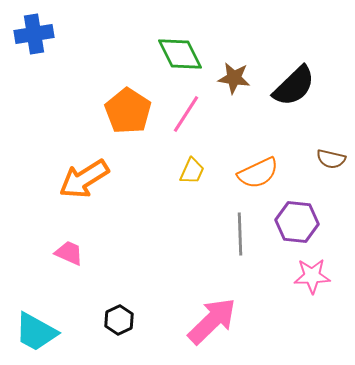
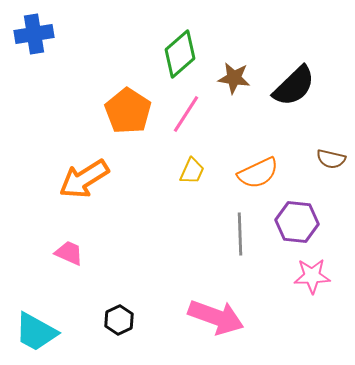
green diamond: rotated 75 degrees clockwise
pink arrow: moved 4 px right, 4 px up; rotated 64 degrees clockwise
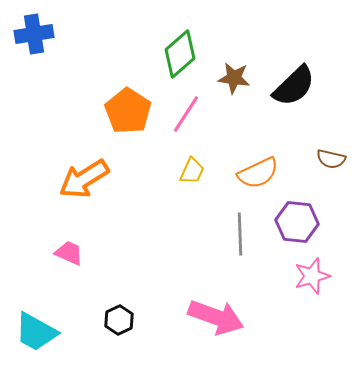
pink star: rotated 15 degrees counterclockwise
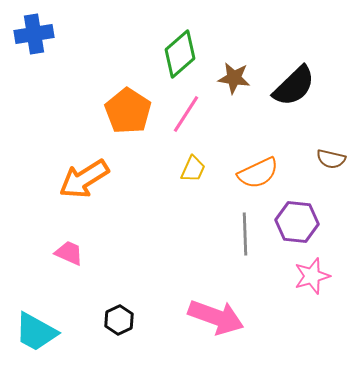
yellow trapezoid: moved 1 px right, 2 px up
gray line: moved 5 px right
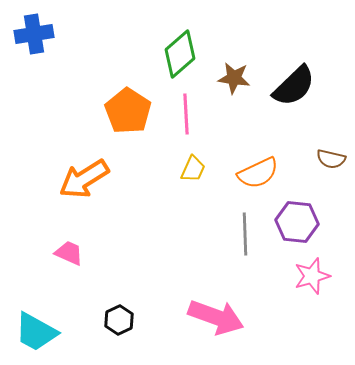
pink line: rotated 36 degrees counterclockwise
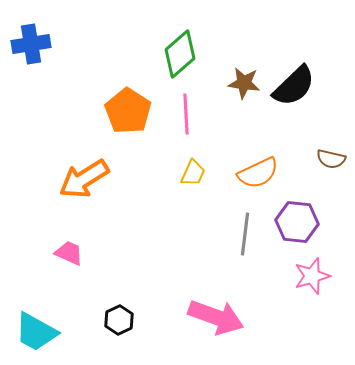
blue cross: moved 3 px left, 10 px down
brown star: moved 10 px right, 5 px down
yellow trapezoid: moved 4 px down
gray line: rotated 9 degrees clockwise
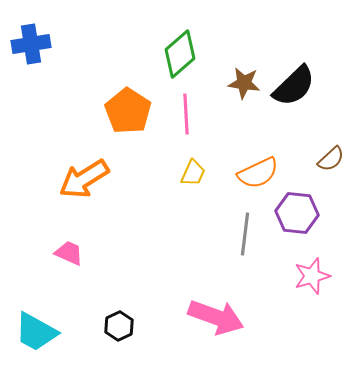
brown semicircle: rotated 56 degrees counterclockwise
purple hexagon: moved 9 px up
black hexagon: moved 6 px down
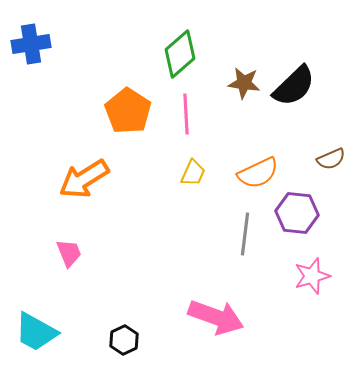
brown semicircle: rotated 20 degrees clockwise
pink trapezoid: rotated 44 degrees clockwise
black hexagon: moved 5 px right, 14 px down
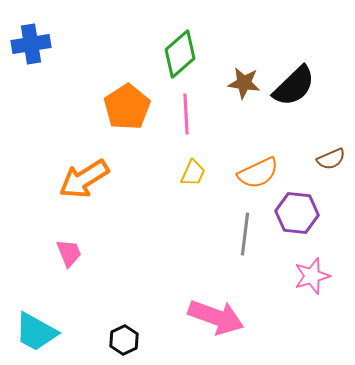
orange pentagon: moved 1 px left, 4 px up; rotated 6 degrees clockwise
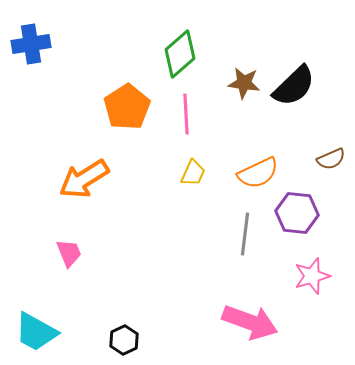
pink arrow: moved 34 px right, 5 px down
